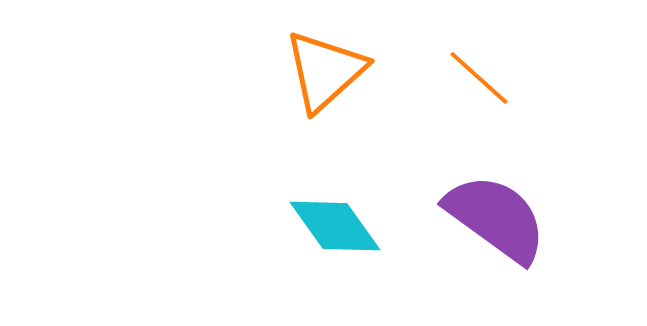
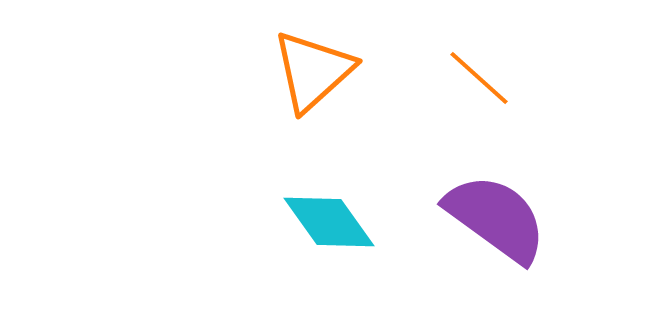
orange triangle: moved 12 px left
cyan diamond: moved 6 px left, 4 px up
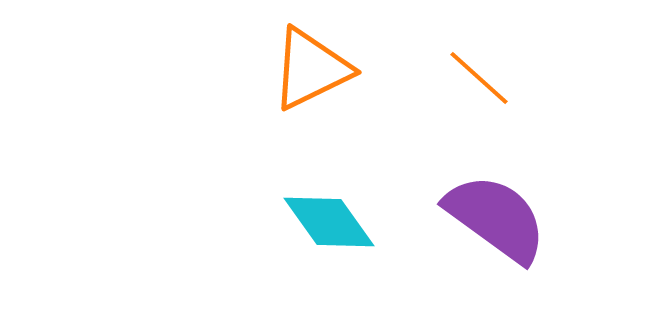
orange triangle: moved 2 px left, 2 px up; rotated 16 degrees clockwise
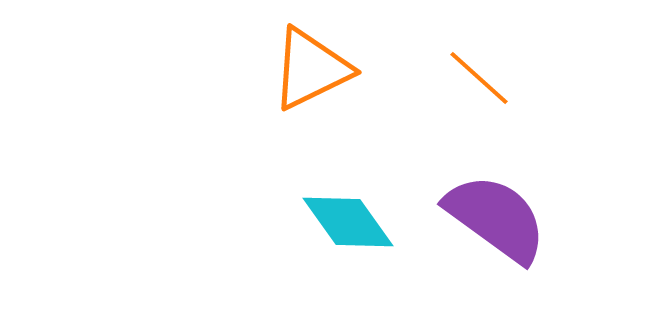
cyan diamond: moved 19 px right
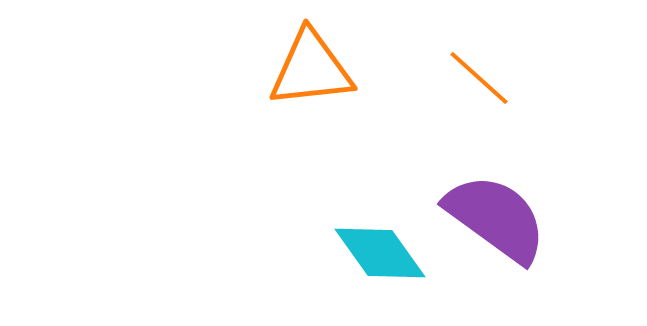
orange triangle: rotated 20 degrees clockwise
cyan diamond: moved 32 px right, 31 px down
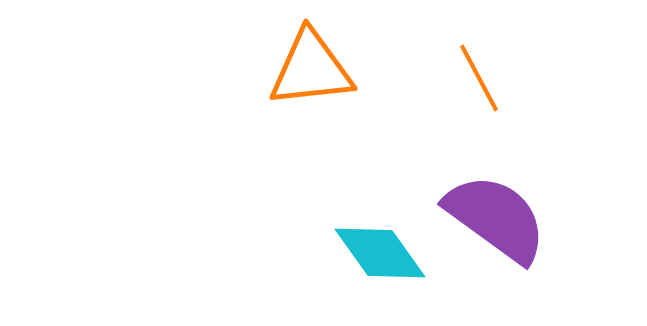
orange line: rotated 20 degrees clockwise
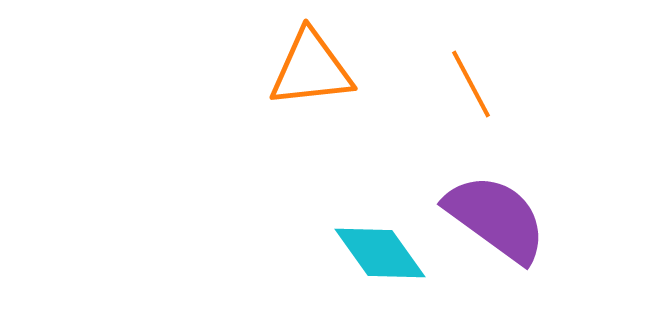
orange line: moved 8 px left, 6 px down
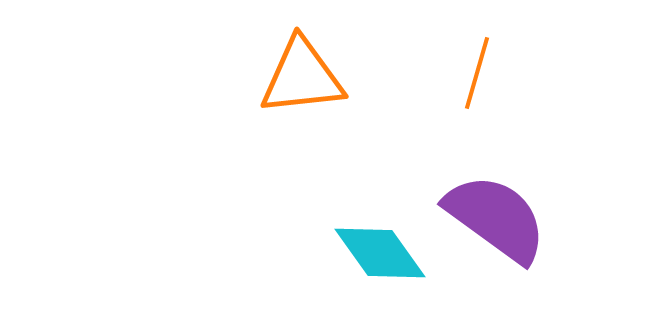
orange triangle: moved 9 px left, 8 px down
orange line: moved 6 px right, 11 px up; rotated 44 degrees clockwise
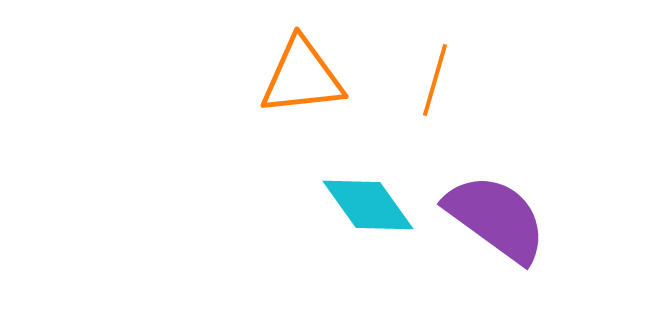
orange line: moved 42 px left, 7 px down
cyan diamond: moved 12 px left, 48 px up
